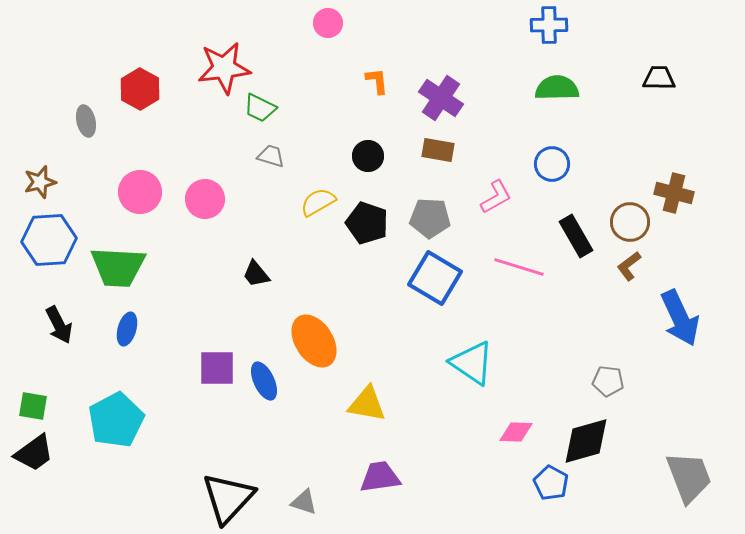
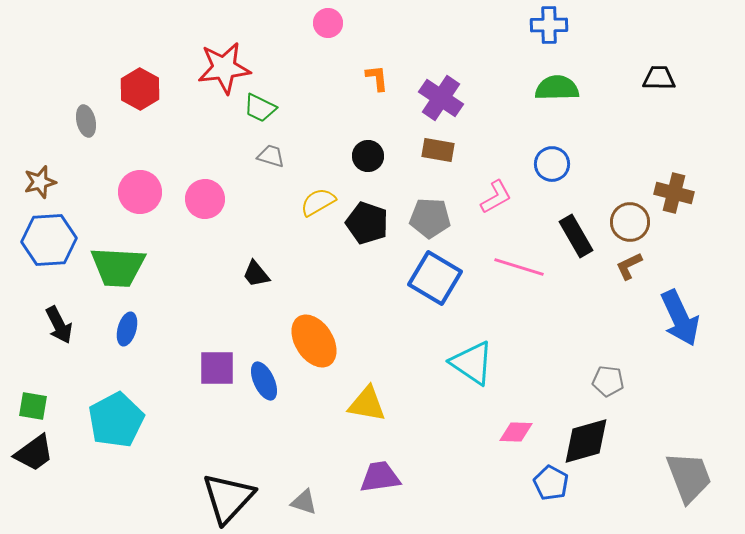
orange L-shape at (377, 81): moved 3 px up
brown L-shape at (629, 266): rotated 12 degrees clockwise
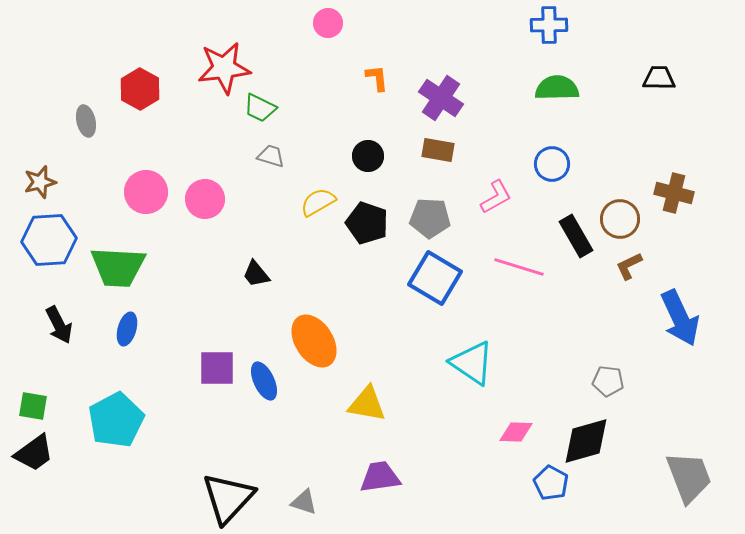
pink circle at (140, 192): moved 6 px right
brown circle at (630, 222): moved 10 px left, 3 px up
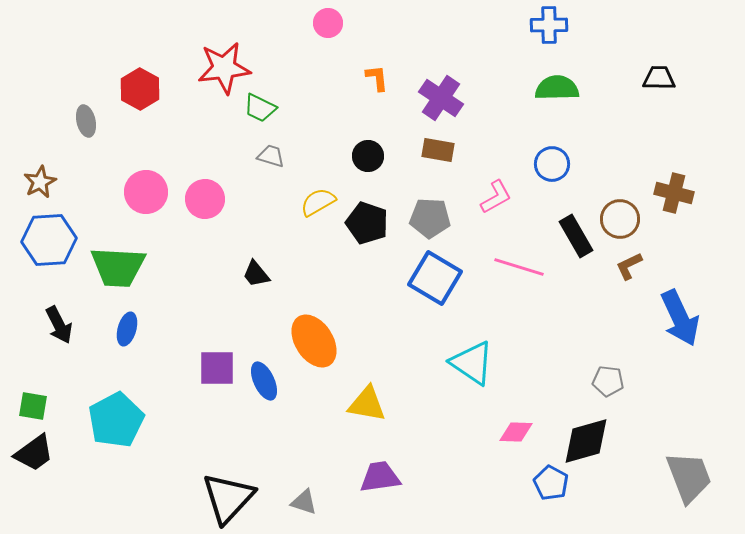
brown star at (40, 182): rotated 12 degrees counterclockwise
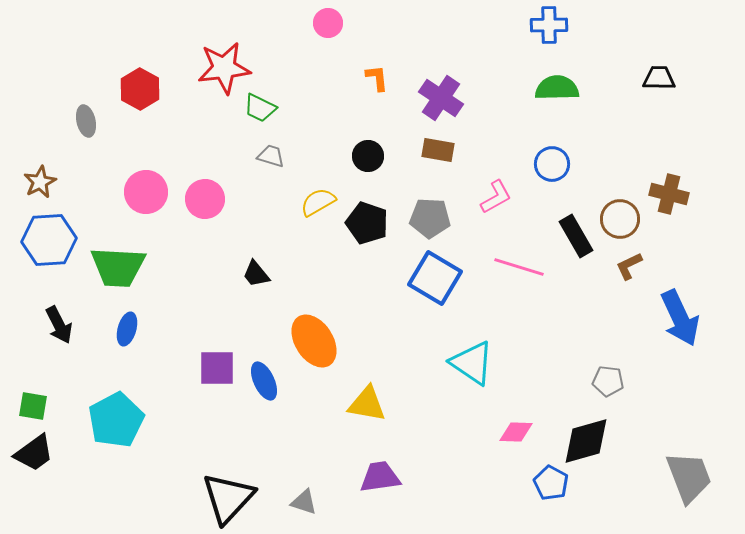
brown cross at (674, 193): moved 5 px left, 1 px down
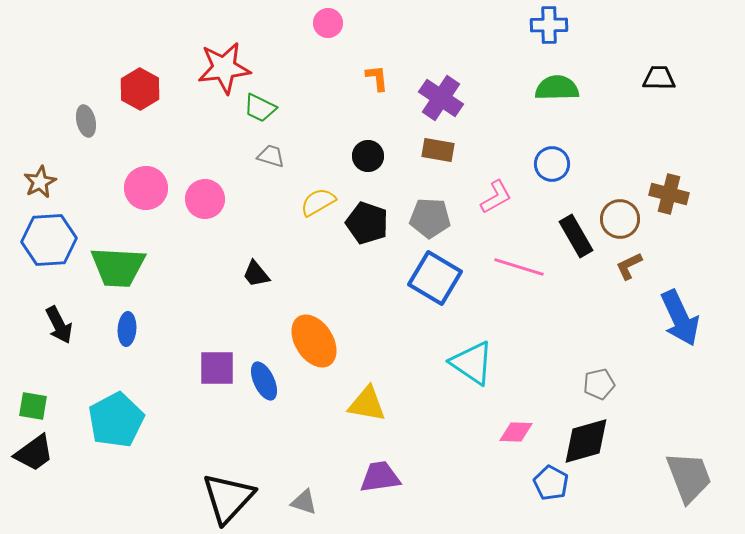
pink circle at (146, 192): moved 4 px up
blue ellipse at (127, 329): rotated 12 degrees counterclockwise
gray pentagon at (608, 381): moved 9 px left, 3 px down; rotated 20 degrees counterclockwise
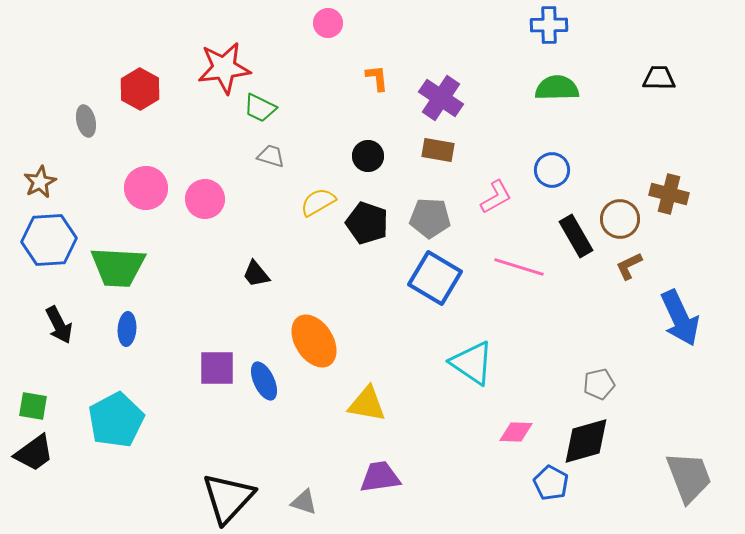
blue circle at (552, 164): moved 6 px down
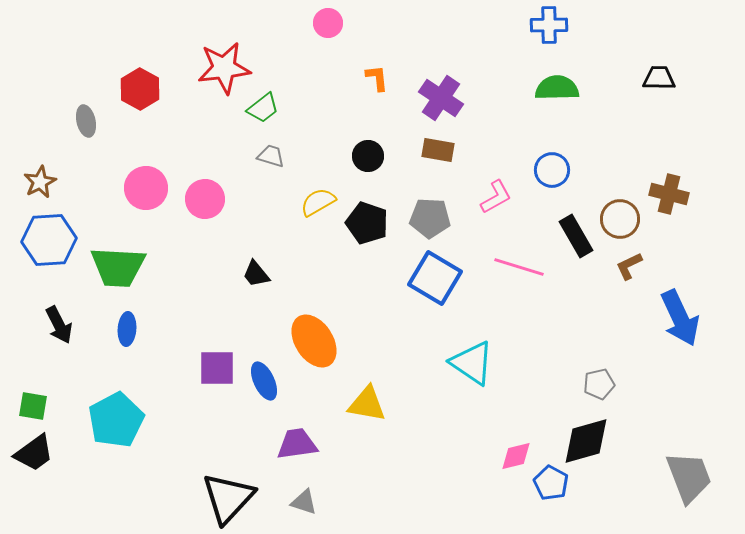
green trapezoid at (260, 108): moved 3 px right; rotated 64 degrees counterclockwise
pink diamond at (516, 432): moved 24 px down; rotated 16 degrees counterclockwise
purple trapezoid at (380, 477): moved 83 px left, 33 px up
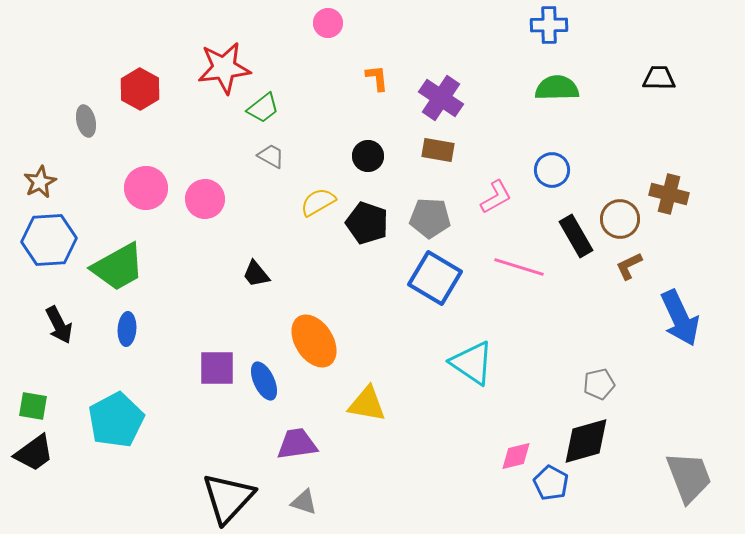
gray trapezoid at (271, 156): rotated 12 degrees clockwise
green trapezoid at (118, 267): rotated 32 degrees counterclockwise
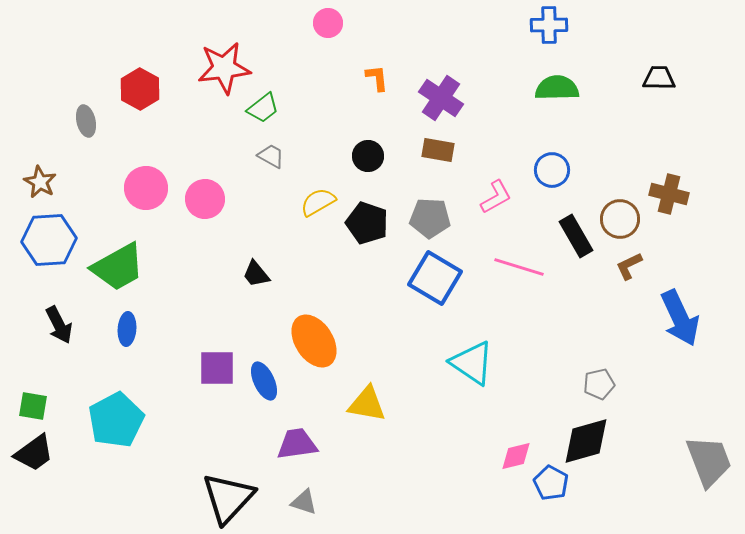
brown star at (40, 182): rotated 16 degrees counterclockwise
gray trapezoid at (689, 477): moved 20 px right, 16 px up
